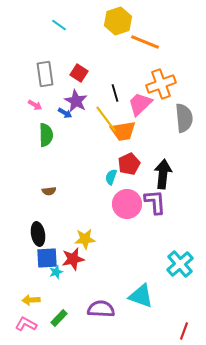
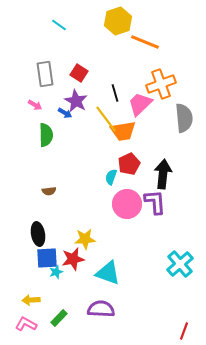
cyan triangle: moved 33 px left, 23 px up
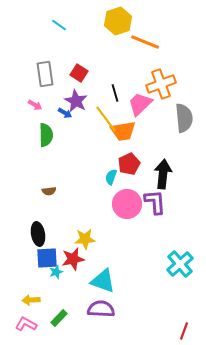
cyan triangle: moved 5 px left, 8 px down
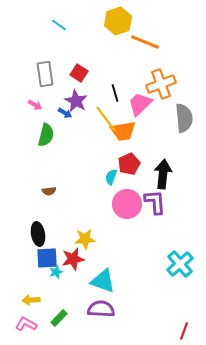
green semicircle: rotated 15 degrees clockwise
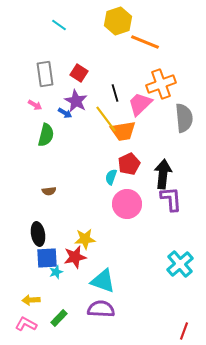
purple L-shape: moved 16 px right, 3 px up
red star: moved 2 px right, 2 px up
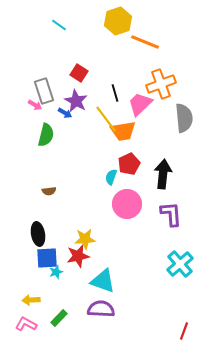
gray rectangle: moved 1 px left, 17 px down; rotated 10 degrees counterclockwise
purple L-shape: moved 15 px down
red star: moved 3 px right, 1 px up
